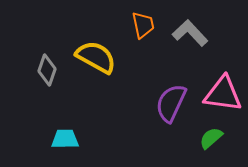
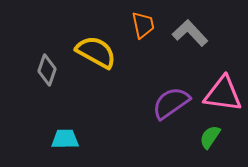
yellow semicircle: moved 5 px up
purple semicircle: rotated 30 degrees clockwise
green semicircle: moved 1 px left, 1 px up; rotated 15 degrees counterclockwise
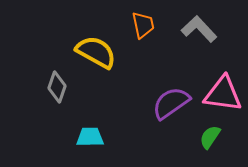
gray L-shape: moved 9 px right, 4 px up
gray diamond: moved 10 px right, 17 px down
cyan trapezoid: moved 25 px right, 2 px up
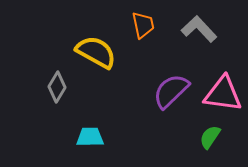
gray diamond: rotated 12 degrees clockwise
purple semicircle: moved 12 px up; rotated 9 degrees counterclockwise
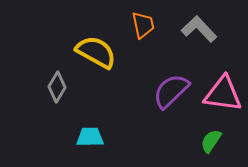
green semicircle: moved 1 px right, 4 px down
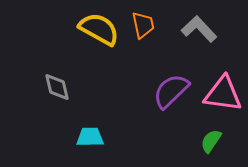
yellow semicircle: moved 3 px right, 23 px up
gray diamond: rotated 44 degrees counterclockwise
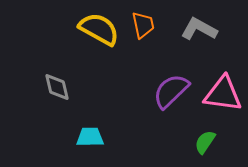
gray L-shape: rotated 18 degrees counterclockwise
green semicircle: moved 6 px left, 1 px down
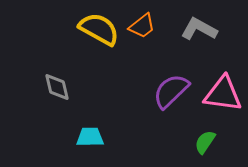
orange trapezoid: moved 1 px left, 1 px down; rotated 64 degrees clockwise
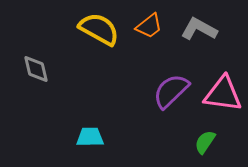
orange trapezoid: moved 7 px right
gray diamond: moved 21 px left, 18 px up
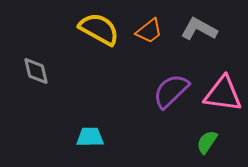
orange trapezoid: moved 5 px down
gray diamond: moved 2 px down
green semicircle: moved 2 px right
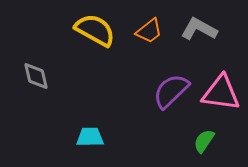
yellow semicircle: moved 4 px left, 1 px down
gray diamond: moved 5 px down
pink triangle: moved 2 px left, 1 px up
green semicircle: moved 3 px left, 1 px up
